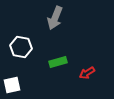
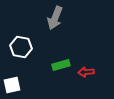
green rectangle: moved 3 px right, 3 px down
red arrow: moved 1 px left, 1 px up; rotated 28 degrees clockwise
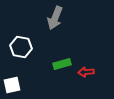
green rectangle: moved 1 px right, 1 px up
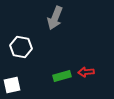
green rectangle: moved 12 px down
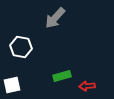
gray arrow: rotated 20 degrees clockwise
red arrow: moved 1 px right, 14 px down
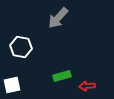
gray arrow: moved 3 px right
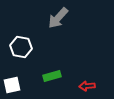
green rectangle: moved 10 px left
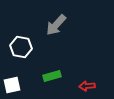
gray arrow: moved 2 px left, 7 px down
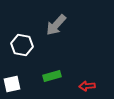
white hexagon: moved 1 px right, 2 px up
white square: moved 1 px up
